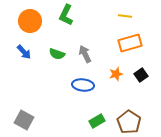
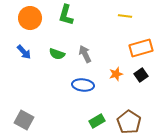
green L-shape: rotated 10 degrees counterclockwise
orange circle: moved 3 px up
orange rectangle: moved 11 px right, 5 px down
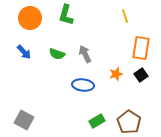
yellow line: rotated 64 degrees clockwise
orange rectangle: rotated 65 degrees counterclockwise
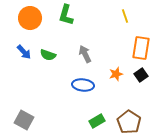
green semicircle: moved 9 px left, 1 px down
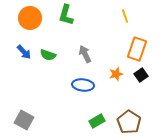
orange rectangle: moved 4 px left, 1 px down; rotated 10 degrees clockwise
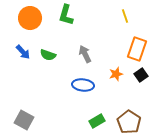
blue arrow: moved 1 px left
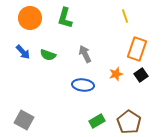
green L-shape: moved 1 px left, 3 px down
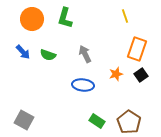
orange circle: moved 2 px right, 1 px down
green rectangle: rotated 63 degrees clockwise
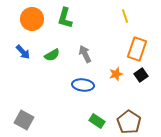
green semicircle: moved 4 px right; rotated 49 degrees counterclockwise
